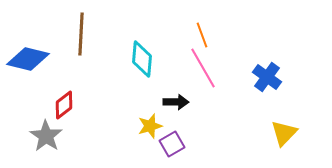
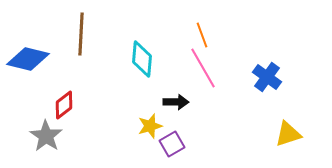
yellow triangle: moved 4 px right, 1 px down; rotated 28 degrees clockwise
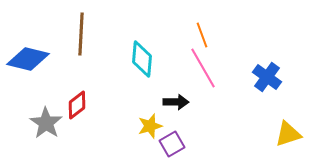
red diamond: moved 13 px right
gray star: moved 13 px up
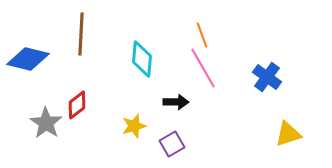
yellow star: moved 16 px left
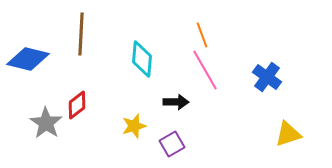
pink line: moved 2 px right, 2 px down
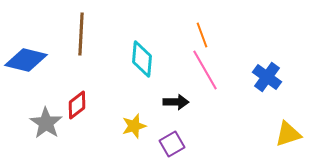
blue diamond: moved 2 px left, 1 px down
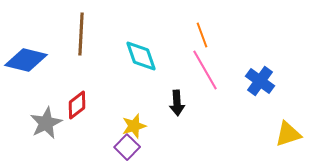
cyan diamond: moved 1 px left, 3 px up; rotated 24 degrees counterclockwise
blue cross: moved 7 px left, 4 px down
black arrow: moved 1 px right, 1 px down; rotated 85 degrees clockwise
gray star: rotated 12 degrees clockwise
purple square: moved 45 px left, 3 px down; rotated 15 degrees counterclockwise
